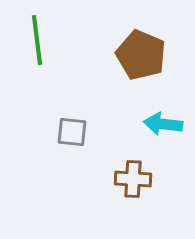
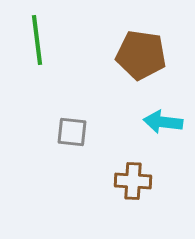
brown pentagon: rotated 15 degrees counterclockwise
cyan arrow: moved 2 px up
brown cross: moved 2 px down
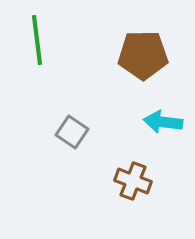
brown pentagon: moved 2 px right; rotated 9 degrees counterclockwise
gray square: rotated 28 degrees clockwise
brown cross: rotated 18 degrees clockwise
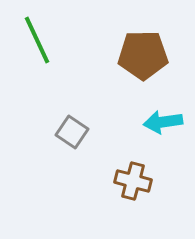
green line: rotated 18 degrees counterclockwise
cyan arrow: rotated 15 degrees counterclockwise
brown cross: rotated 6 degrees counterclockwise
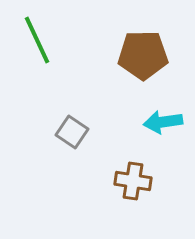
brown cross: rotated 6 degrees counterclockwise
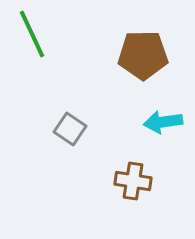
green line: moved 5 px left, 6 px up
gray square: moved 2 px left, 3 px up
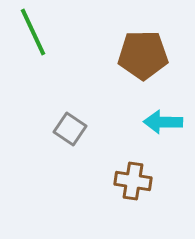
green line: moved 1 px right, 2 px up
cyan arrow: rotated 9 degrees clockwise
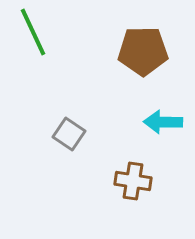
brown pentagon: moved 4 px up
gray square: moved 1 px left, 5 px down
